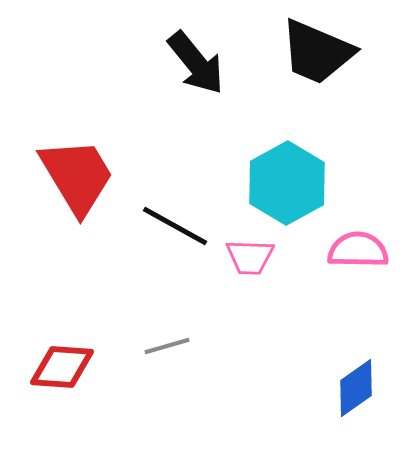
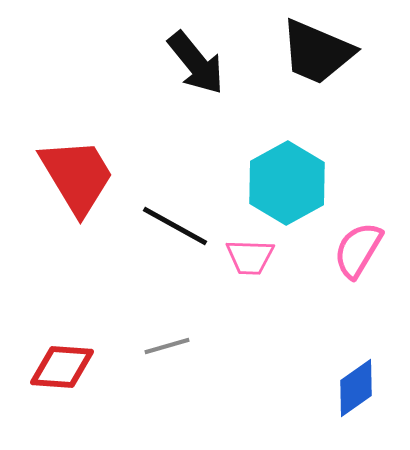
pink semicircle: rotated 60 degrees counterclockwise
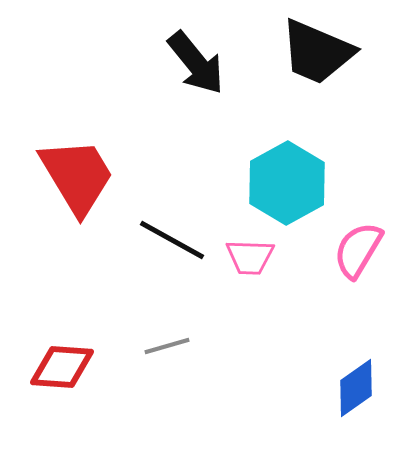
black line: moved 3 px left, 14 px down
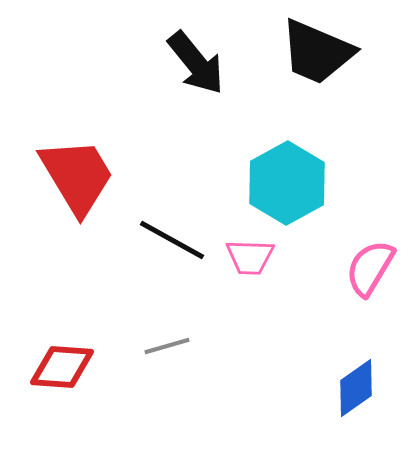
pink semicircle: moved 12 px right, 18 px down
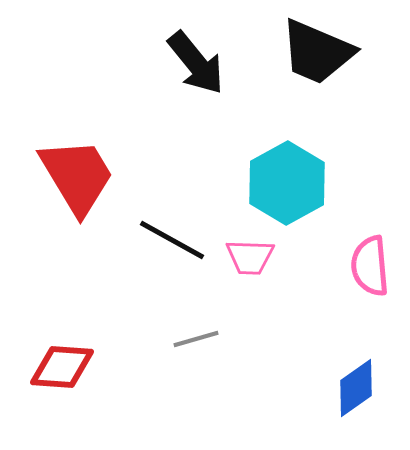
pink semicircle: moved 2 px up; rotated 36 degrees counterclockwise
gray line: moved 29 px right, 7 px up
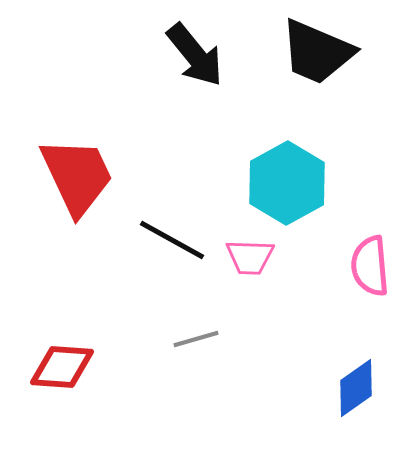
black arrow: moved 1 px left, 8 px up
red trapezoid: rotated 6 degrees clockwise
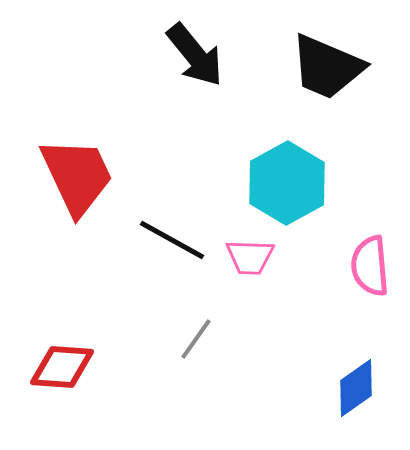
black trapezoid: moved 10 px right, 15 px down
gray line: rotated 39 degrees counterclockwise
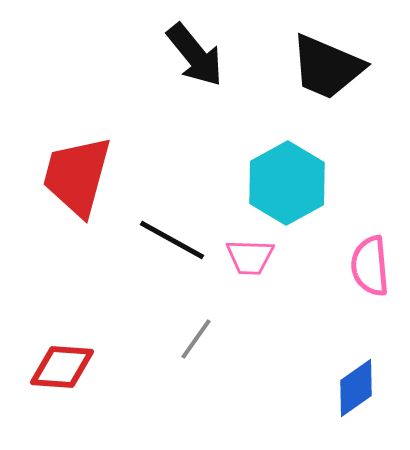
red trapezoid: rotated 140 degrees counterclockwise
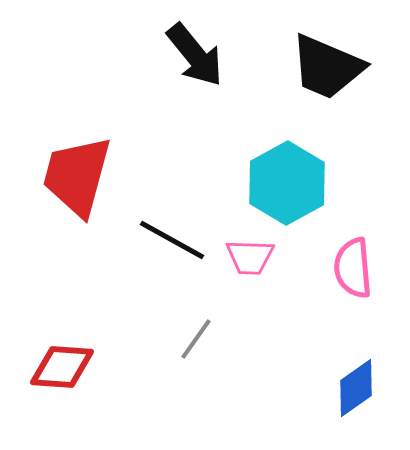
pink semicircle: moved 17 px left, 2 px down
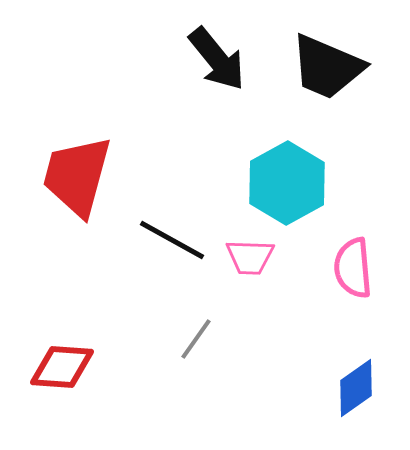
black arrow: moved 22 px right, 4 px down
